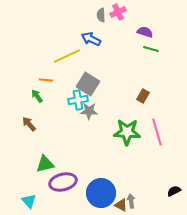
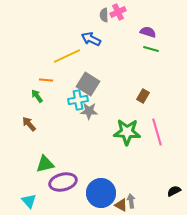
gray semicircle: moved 3 px right
purple semicircle: moved 3 px right
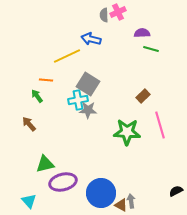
purple semicircle: moved 6 px left, 1 px down; rotated 21 degrees counterclockwise
blue arrow: rotated 12 degrees counterclockwise
brown rectangle: rotated 16 degrees clockwise
gray star: moved 1 px left, 1 px up
pink line: moved 3 px right, 7 px up
black semicircle: moved 2 px right
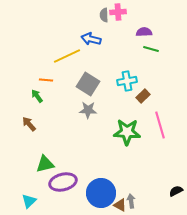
pink cross: rotated 21 degrees clockwise
purple semicircle: moved 2 px right, 1 px up
cyan cross: moved 49 px right, 19 px up
cyan triangle: rotated 28 degrees clockwise
brown triangle: moved 1 px left
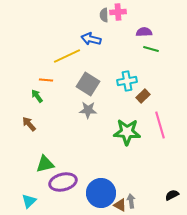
black semicircle: moved 4 px left, 4 px down
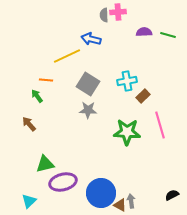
green line: moved 17 px right, 14 px up
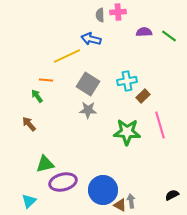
gray semicircle: moved 4 px left
green line: moved 1 px right, 1 px down; rotated 21 degrees clockwise
blue circle: moved 2 px right, 3 px up
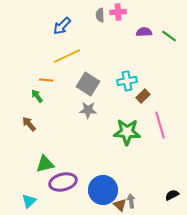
blue arrow: moved 29 px left, 13 px up; rotated 60 degrees counterclockwise
brown triangle: rotated 16 degrees clockwise
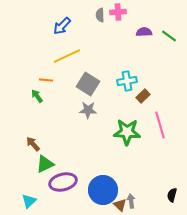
brown arrow: moved 4 px right, 20 px down
green triangle: rotated 12 degrees counterclockwise
black semicircle: rotated 48 degrees counterclockwise
